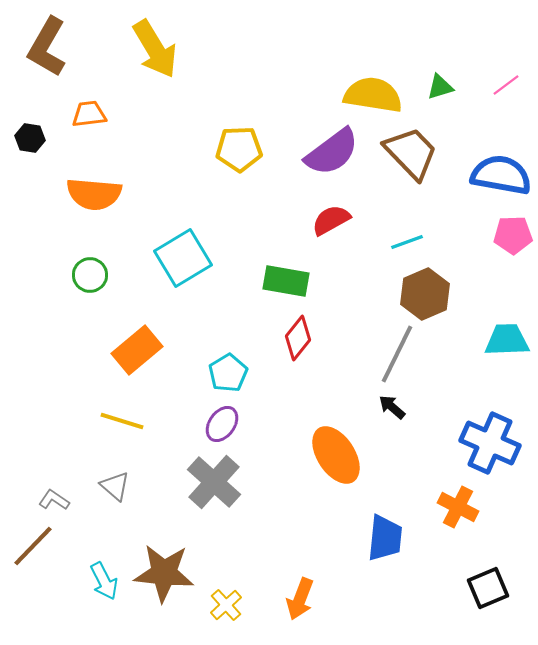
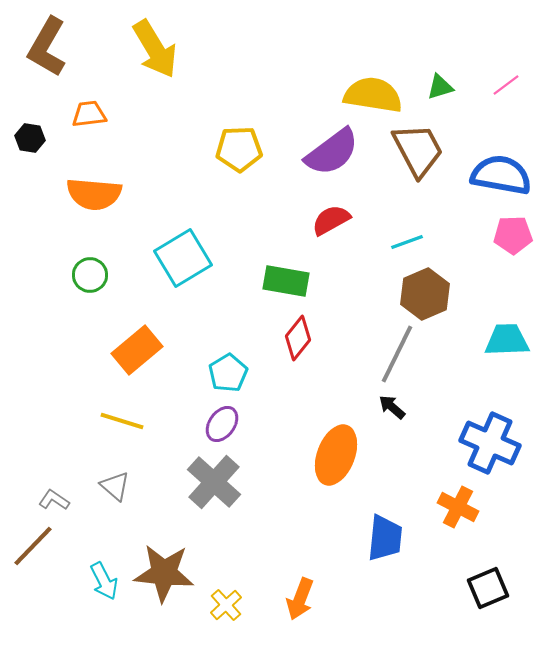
brown trapezoid: moved 7 px right, 3 px up; rotated 16 degrees clockwise
orange ellipse: rotated 54 degrees clockwise
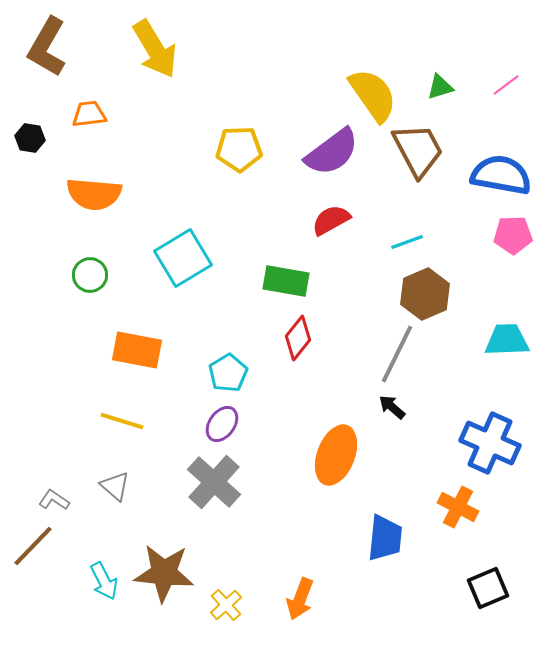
yellow semicircle: rotated 46 degrees clockwise
orange rectangle: rotated 51 degrees clockwise
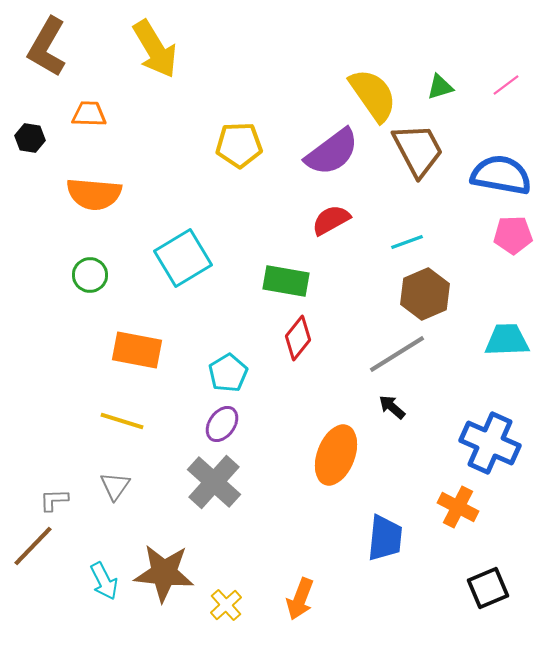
orange trapezoid: rotated 9 degrees clockwise
yellow pentagon: moved 4 px up
gray line: rotated 32 degrees clockwise
gray triangle: rotated 24 degrees clockwise
gray L-shape: rotated 36 degrees counterclockwise
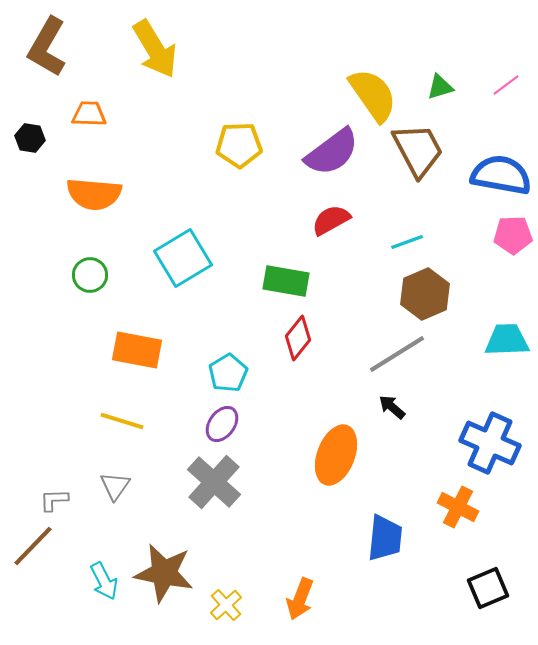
brown star: rotated 6 degrees clockwise
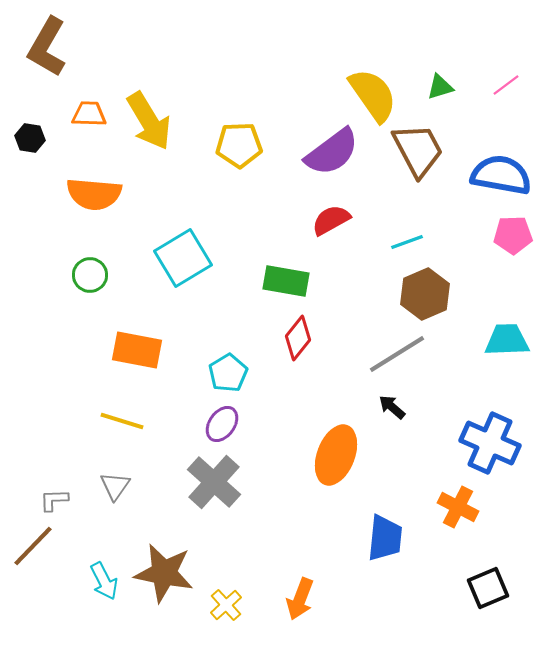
yellow arrow: moved 6 px left, 72 px down
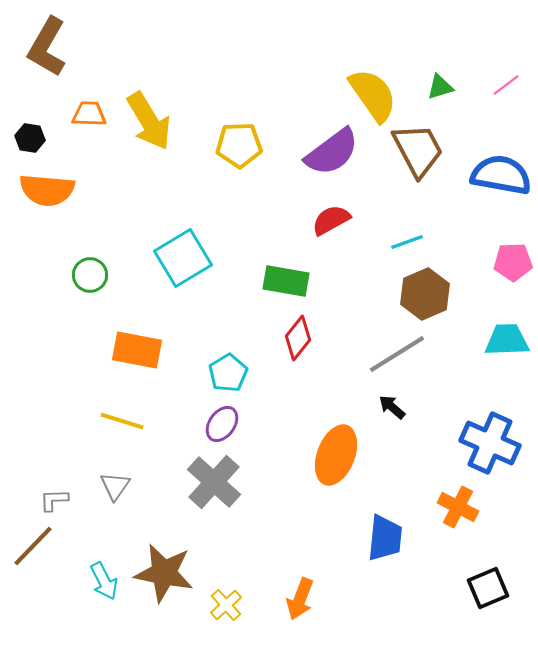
orange semicircle: moved 47 px left, 4 px up
pink pentagon: moved 27 px down
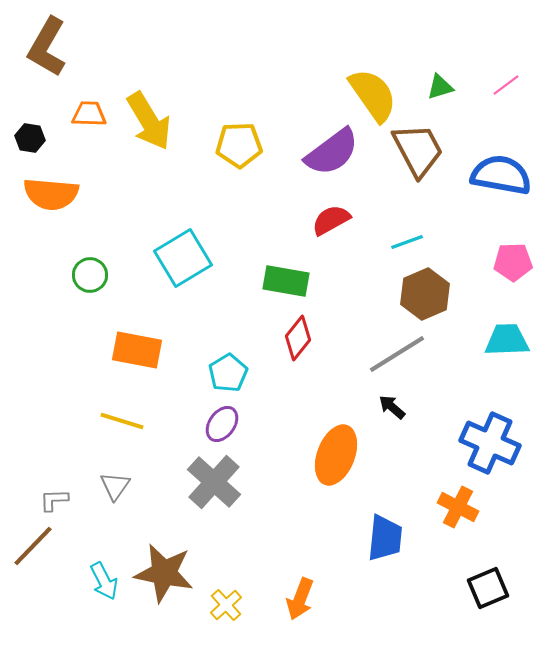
orange semicircle: moved 4 px right, 4 px down
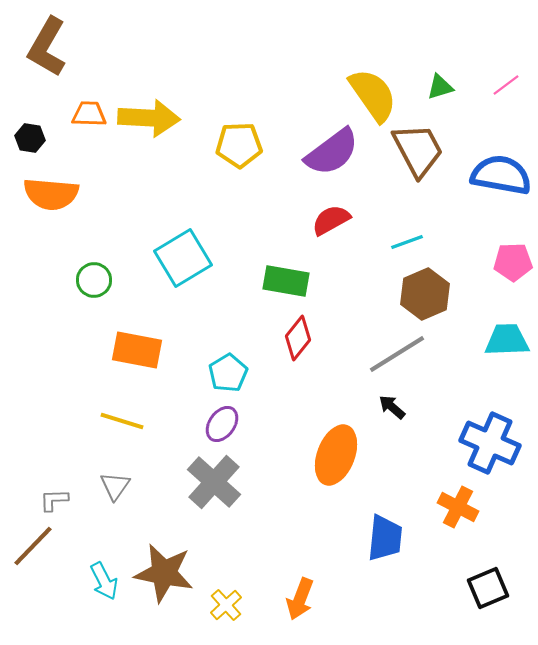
yellow arrow: moved 3 px up; rotated 56 degrees counterclockwise
green circle: moved 4 px right, 5 px down
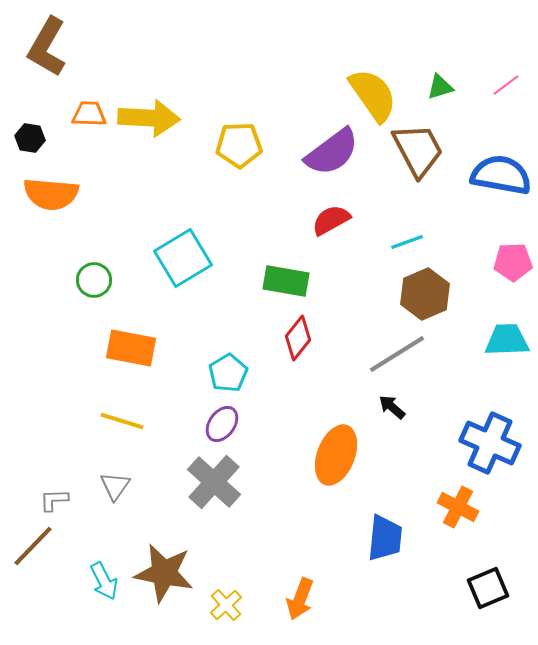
orange rectangle: moved 6 px left, 2 px up
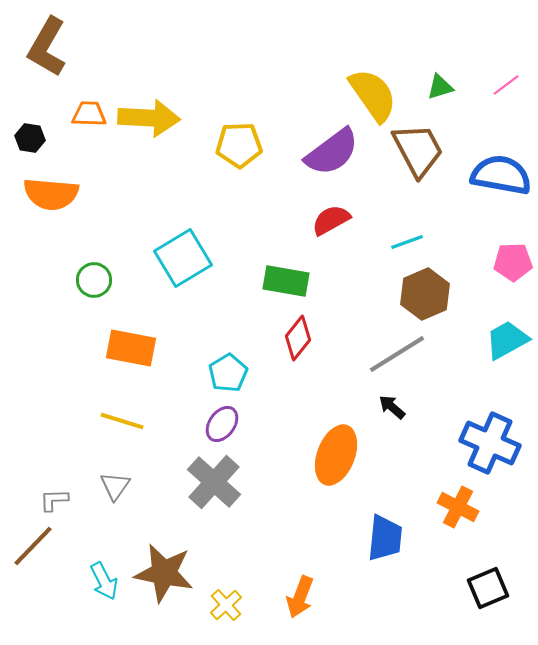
cyan trapezoid: rotated 27 degrees counterclockwise
orange arrow: moved 2 px up
